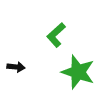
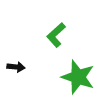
green star: moved 5 px down
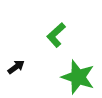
black arrow: rotated 42 degrees counterclockwise
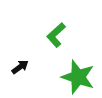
black arrow: moved 4 px right
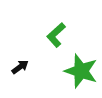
green star: moved 3 px right, 6 px up
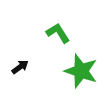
green L-shape: moved 2 px right, 2 px up; rotated 100 degrees clockwise
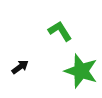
green L-shape: moved 2 px right, 2 px up
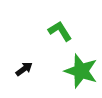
black arrow: moved 4 px right, 2 px down
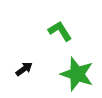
green star: moved 4 px left, 3 px down
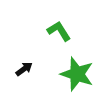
green L-shape: moved 1 px left
